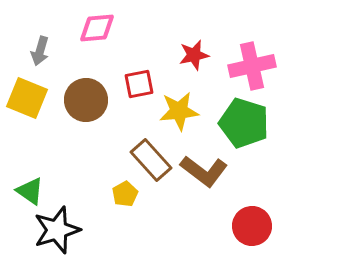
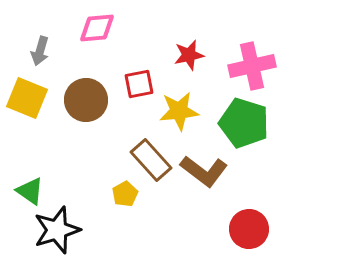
red star: moved 5 px left
red circle: moved 3 px left, 3 px down
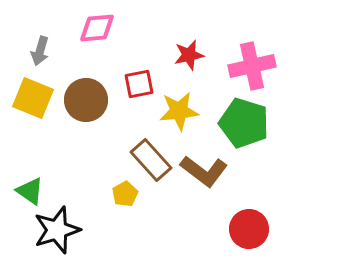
yellow square: moved 6 px right
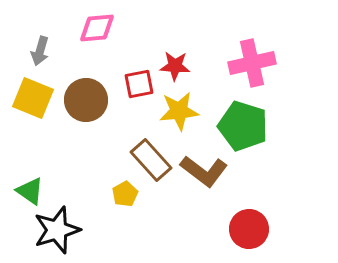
red star: moved 14 px left, 11 px down; rotated 16 degrees clockwise
pink cross: moved 3 px up
green pentagon: moved 1 px left, 3 px down
